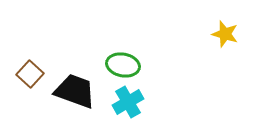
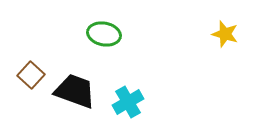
green ellipse: moved 19 px left, 31 px up
brown square: moved 1 px right, 1 px down
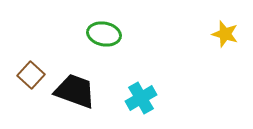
cyan cross: moved 13 px right, 4 px up
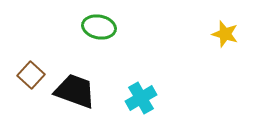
green ellipse: moved 5 px left, 7 px up
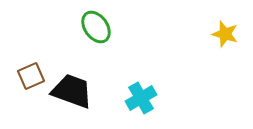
green ellipse: moved 3 px left; rotated 44 degrees clockwise
brown square: moved 1 px down; rotated 24 degrees clockwise
black trapezoid: moved 3 px left
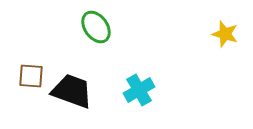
brown square: rotated 28 degrees clockwise
cyan cross: moved 2 px left, 8 px up
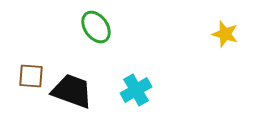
cyan cross: moved 3 px left
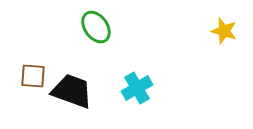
yellow star: moved 1 px left, 3 px up
brown square: moved 2 px right
cyan cross: moved 1 px right, 2 px up
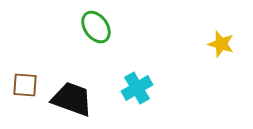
yellow star: moved 3 px left, 13 px down
brown square: moved 8 px left, 9 px down
black trapezoid: moved 8 px down
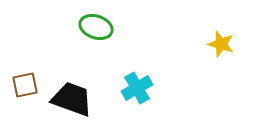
green ellipse: rotated 36 degrees counterclockwise
brown square: rotated 16 degrees counterclockwise
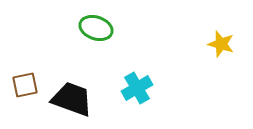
green ellipse: moved 1 px down
